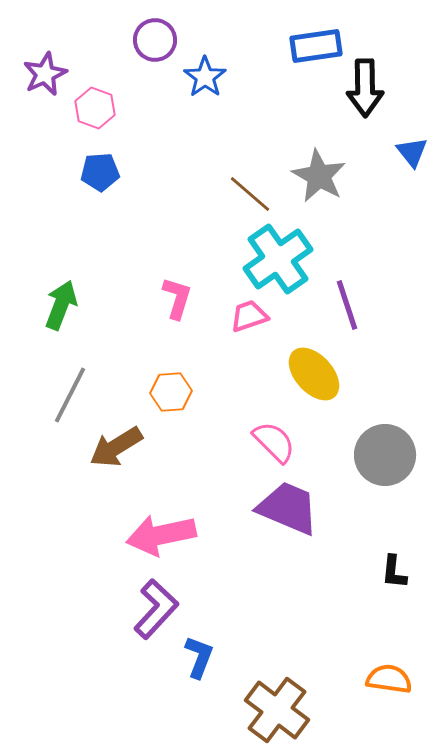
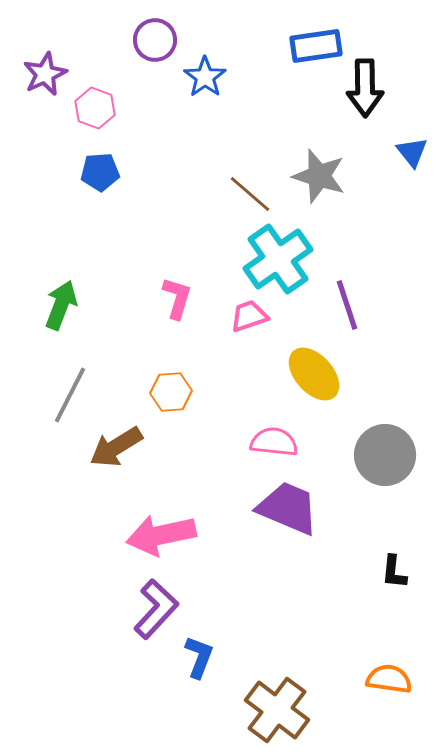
gray star: rotated 12 degrees counterclockwise
pink semicircle: rotated 39 degrees counterclockwise
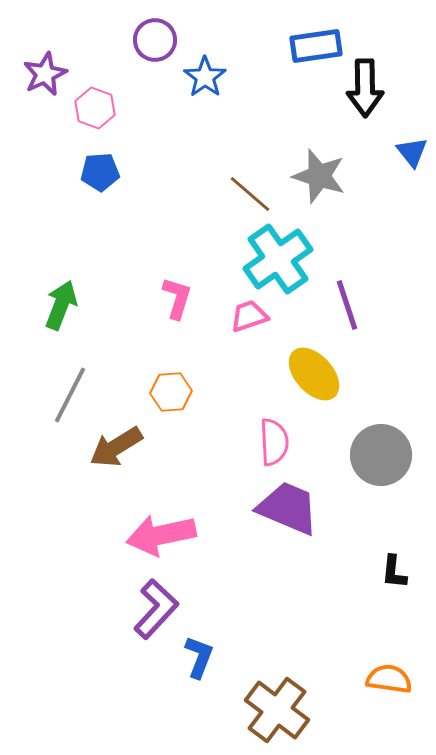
pink semicircle: rotated 81 degrees clockwise
gray circle: moved 4 px left
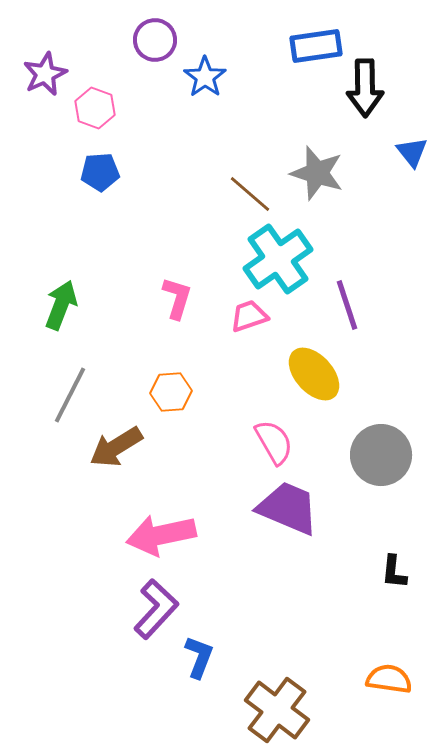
gray star: moved 2 px left, 3 px up
pink semicircle: rotated 27 degrees counterclockwise
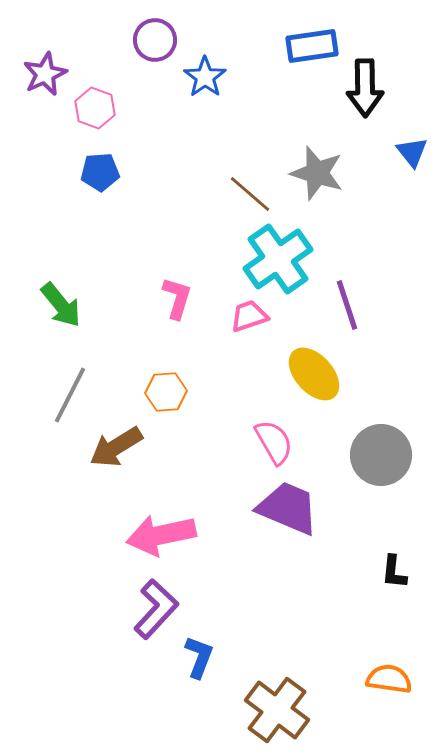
blue rectangle: moved 4 px left
green arrow: rotated 120 degrees clockwise
orange hexagon: moved 5 px left
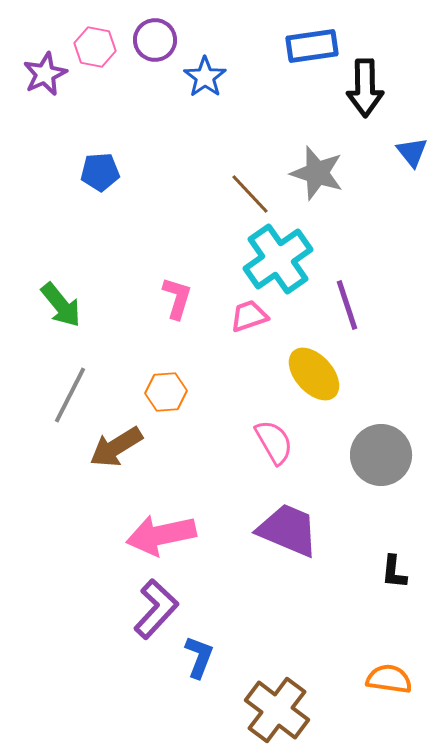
pink hexagon: moved 61 px up; rotated 9 degrees counterclockwise
brown line: rotated 6 degrees clockwise
purple trapezoid: moved 22 px down
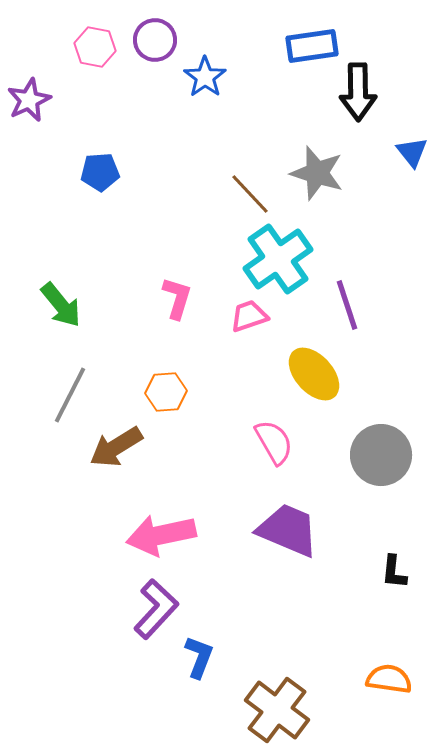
purple star: moved 16 px left, 26 px down
black arrow: moved 7 px left, 4 px down
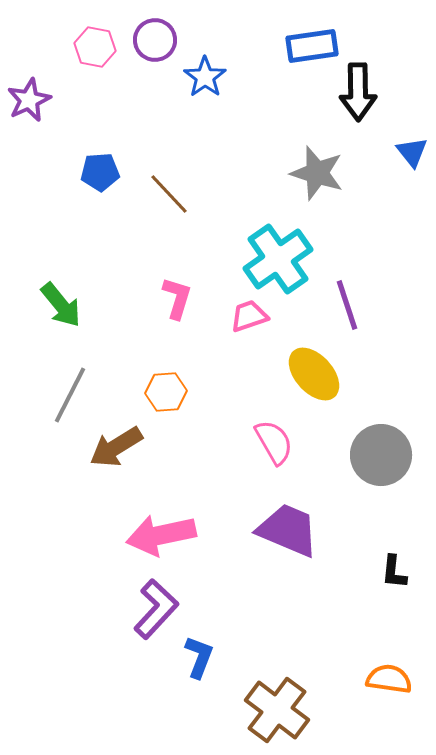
brown line: moved 81 px left
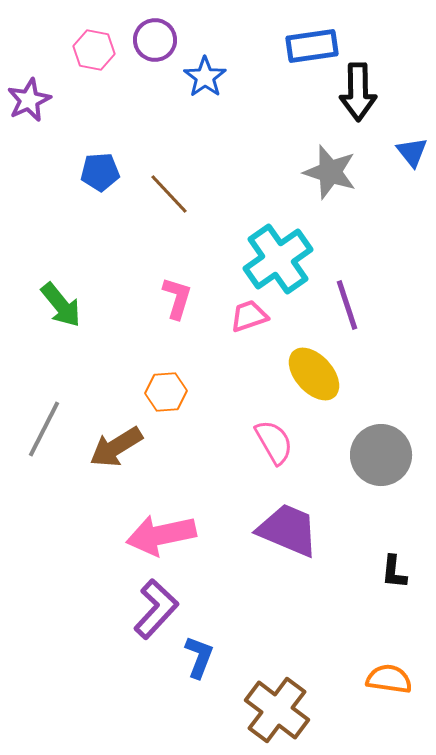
pink hexagon: moved 1 px left, 3 px down
gray star: moved 13 px right, 1 px up
gray line: moved 26 px left, 34 px down
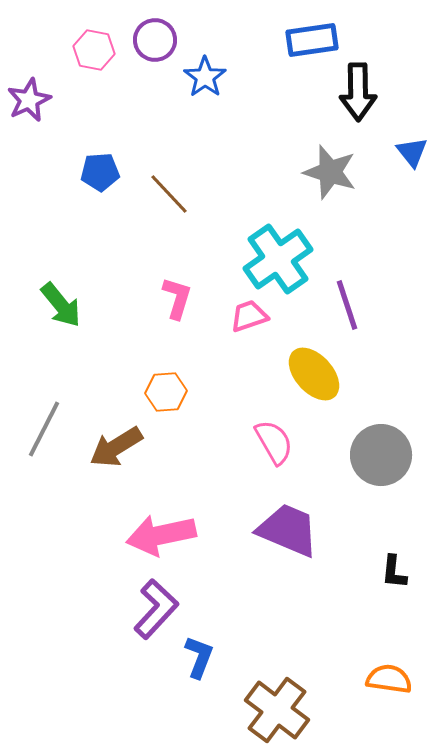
blue rectangle: moved 6 px up
